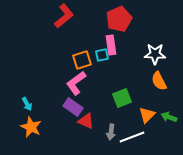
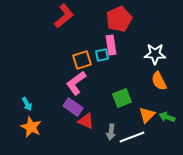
green arrow: moved 2 px left
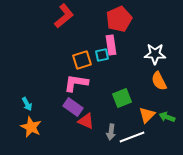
pink L-shape: rotated 45 degrees clockwise
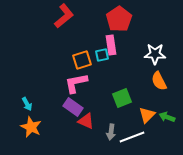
red pentagon: rotated 10 degrees counterclockwise
pink L-shape: rotated 20 degrees counterclockwise
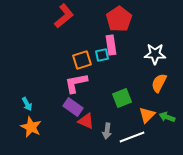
orange semicircle: moved 2 px down; rotated 54 degrees clockwise
gray arrow: moved 4 px left, 1 px up
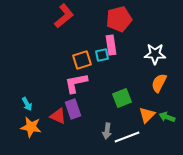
red pentagon: rotated 20 degrees clockwise
purple rectangle: moved 2 px down; rotated 36 degrees clockwise
red triangle: moved 28 px left, 5 px up
orange star: rotated 15 degrees counterclockwise
white line: moved 5 px left
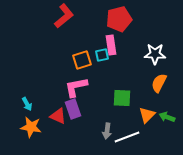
pink L-shape: moved 4 px down
green square: rotated 24 degrees clockwise
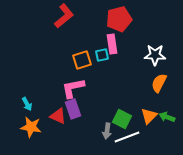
pink rectangle: moved 1 px right, 1 px up
white star: moved 1 px down
pink L-shape: moved 3 px left, 1 px down
green square: moved 21 px down; rotated 24 degrees clockwise
orange triangle: moved 2 px right, 1 px down
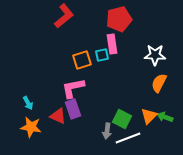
cyan arrow: moved 1 px right, 1 px up
green arrow: moved 2 px left
white line: moved 1 px right, 1 px down
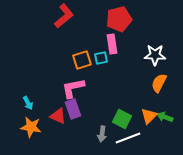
cyan square: moved 1 px left, 3 px down
gray arrow: moved 5 px left, 3 px down
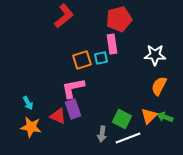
orange semicircle: moved 3 px down
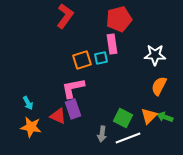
red L-shape: moved 1 px right; rotated 15 degrees counterclockwise
green square: moved 1 px right, 1 px up
